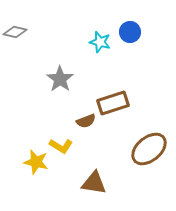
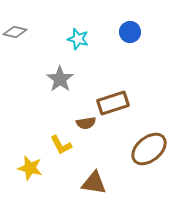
cyan star: moved 22 px left, 3 px up
brown semicircle: moved 2 px down; rotated 12 degrees clockwise
yellow L-shape: moved 1 px up; rotated 30 degrees clockwise
yellow star: moved 6 px left, 6 px down
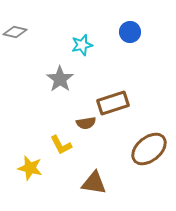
cyan star: moved 4 px right, 6 px down; rotated 30 degrees counterclockwise
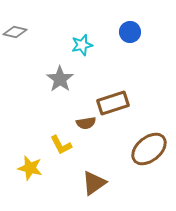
brown triangle: rotated 44 degrees counterclockwise
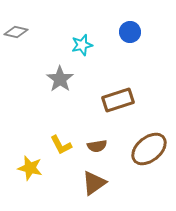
gray diamond: moved 1 px right
brown rectangle: moved 5 px right, 3 px up
brown semicircle: moved 11 px right, 23 px down
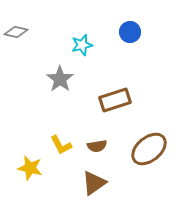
brown rectangle: moved 3 px left
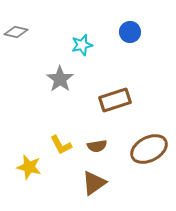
brown ellipse: rotated 12 degrees clockwise
yellow star: moved 1 px left, 1 px up
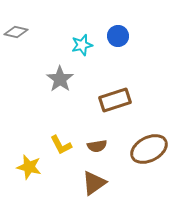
blue circle: moved 12 px left, 4 px down
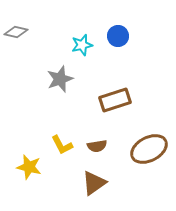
gray star: rotated 16 degrees clockwise
yellow L-shape: moved 1 px right
